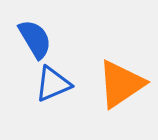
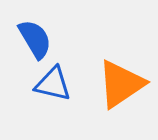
blue triangle: rotated 36 degrees clockwise
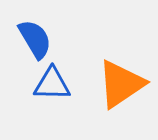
blue triangle: moved 1 px left; rotated 12 degrees counterclockwise
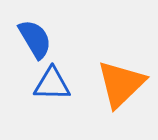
orange triangle: rotated 10 degrees counterclockwise
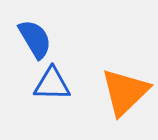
orange triangle: moved 4 px right, 8 px down
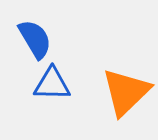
orange triangle: moved 1 px right
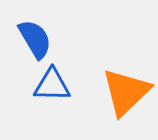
blue triangle: moved 1 px down
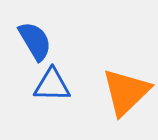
blue semicircle: moved 2 px down
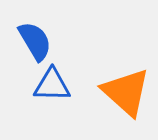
orange triangle: rotated 34 degrees counterclockwise
